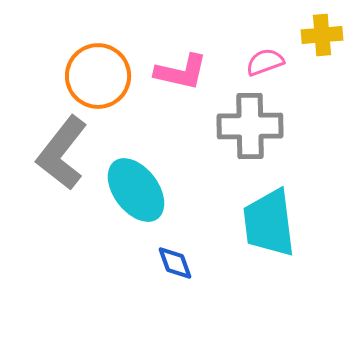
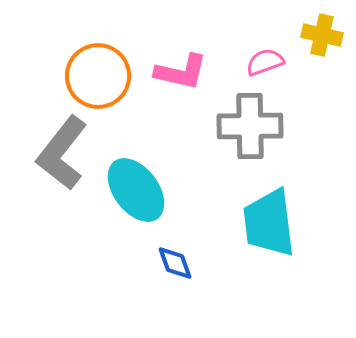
yellow cross: rotated 18 degrees clockwise
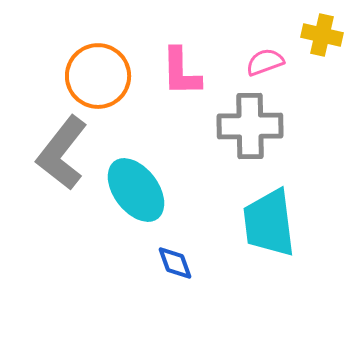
pink L-shape: rotated 76 degrees clockwise
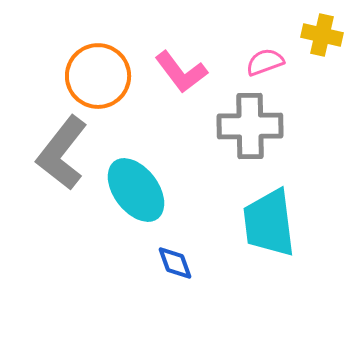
pink L-shape: rotated 36 degrees counterclockwise
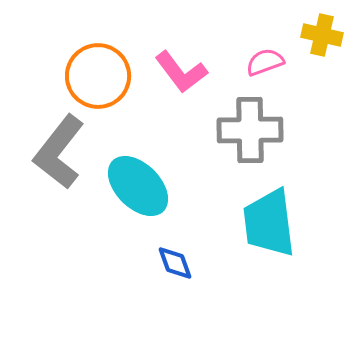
gray cross: moved 4 px down
gray L-shape: moved 3 px left, 1 px up
cyan ellipse: moved 2 px right, 4 px up; rotated 8 degrees counterclockwise
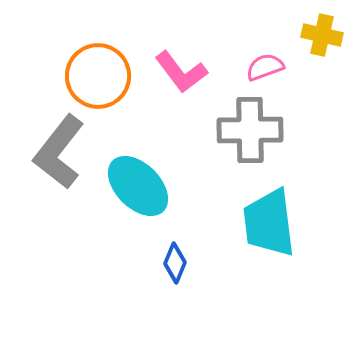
pink semicircle: moved 5 px down
blue diamond: rotated 42 degrees clockwise
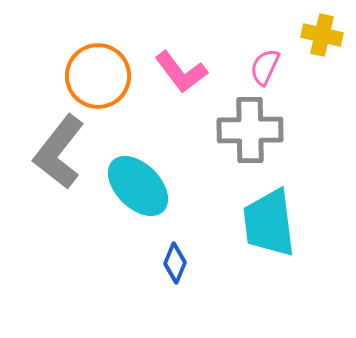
pink semicircle: rotated 45 degrees counterclockwise
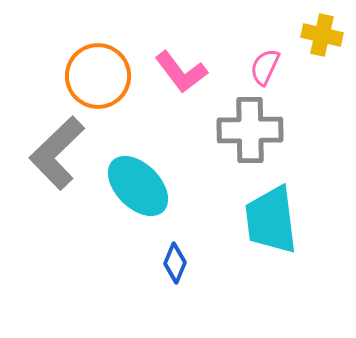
gray L-shape: moved 2 px left, 1 px down; rotated 8 degrees clockwise
cyan trapezoid: moved 2 px right, 3 px up
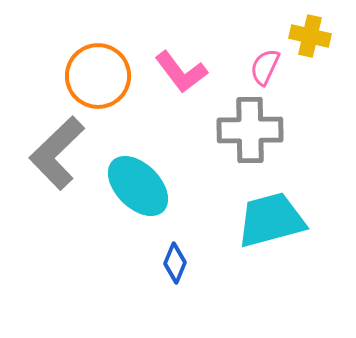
yellow cross: moved 12 px left, 1 px down
cyan trapezoid: rotated 82 degrees clockwise
